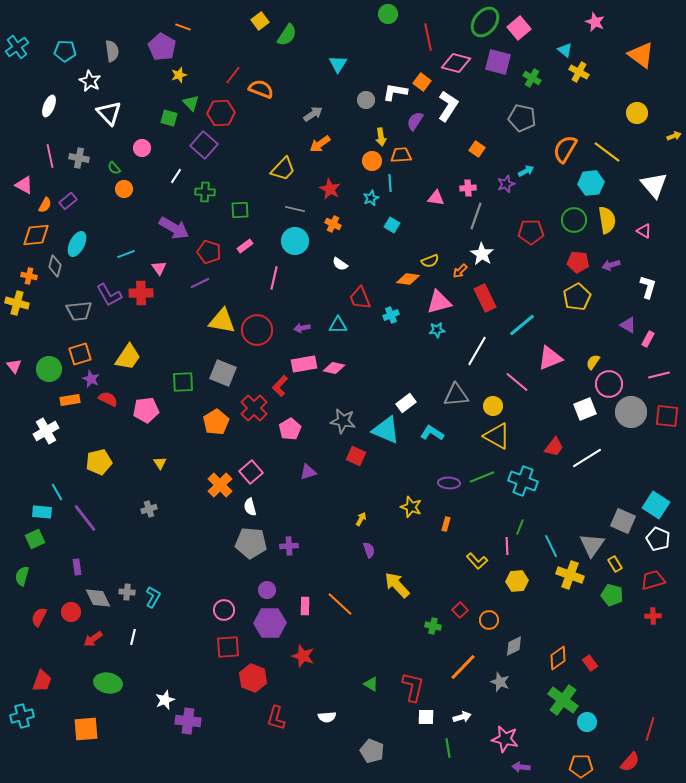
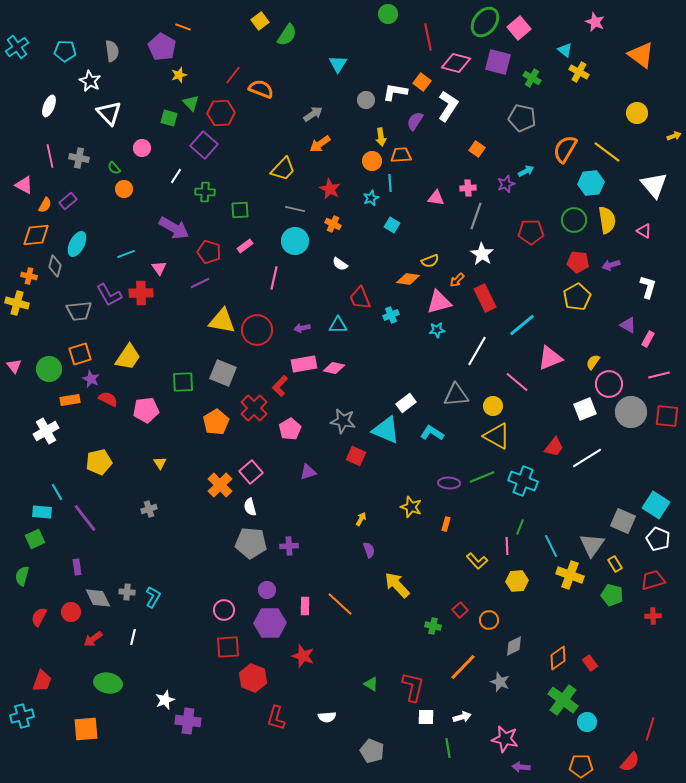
orange arrow at (460, 271): moved 3 px left, 9 px down
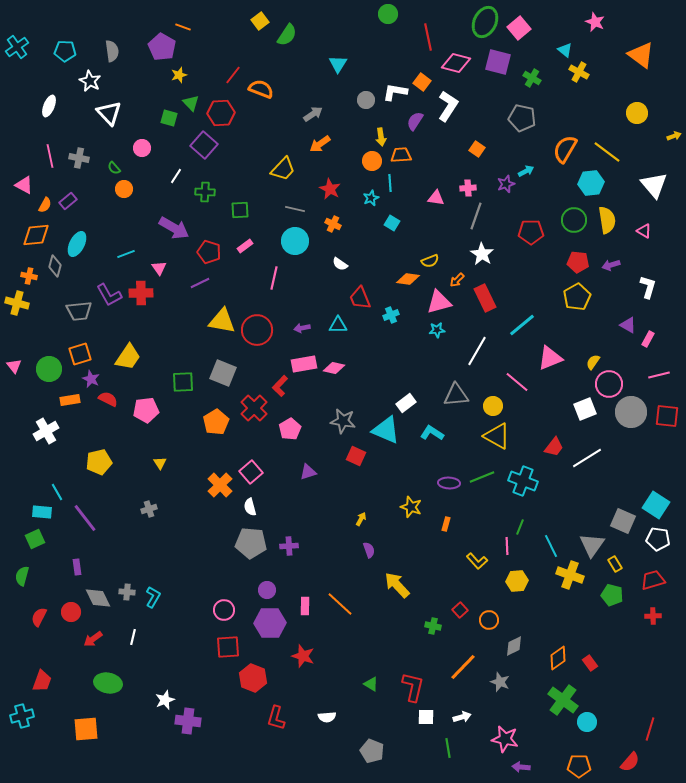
green ellipse at (485, 22): rotated 12 degrees counterclockwise
cyan square at (392, 225): moved 2 px up
white pentagon at (658, 539): rotated 15 degrees counterclockwise
orange pentagon at (581, 766): moved 2 px left
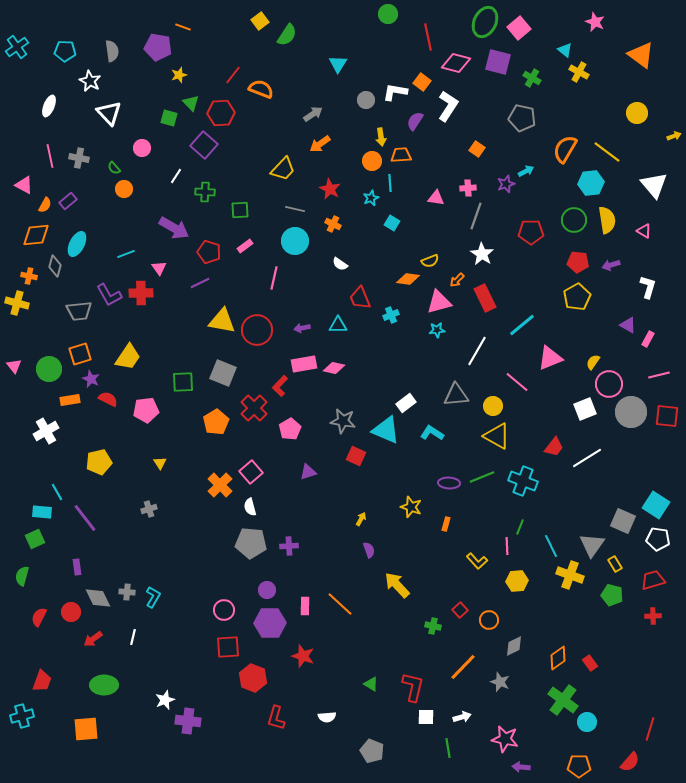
purple pentagon at (162, 47): moved 4 px left; rotated 20 degrees counterclockwise
green ellipse at (108, 683): moved 4 px left, 2 px down; rotated 12 degrees counterclockwise
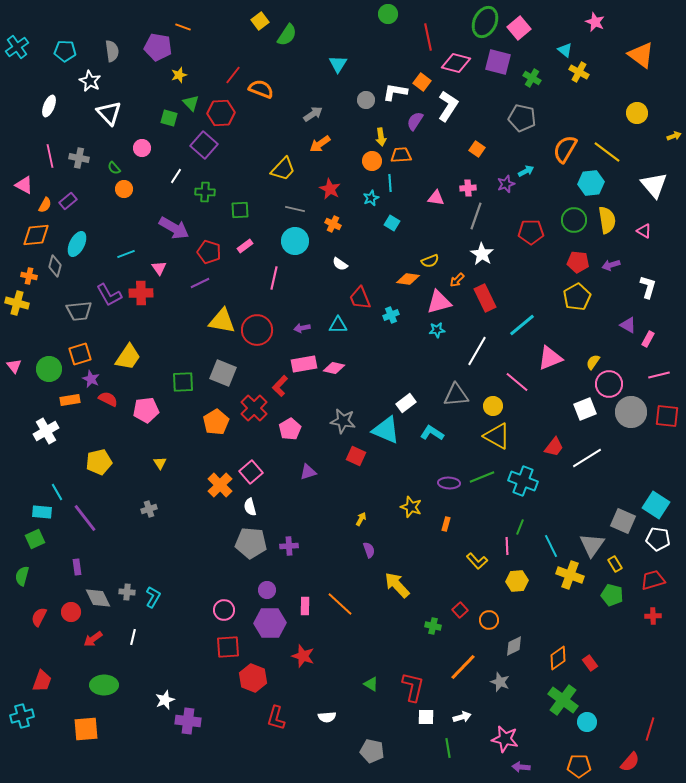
gray pentagon at (372, 751): rotated 10 degrees counterclockwise
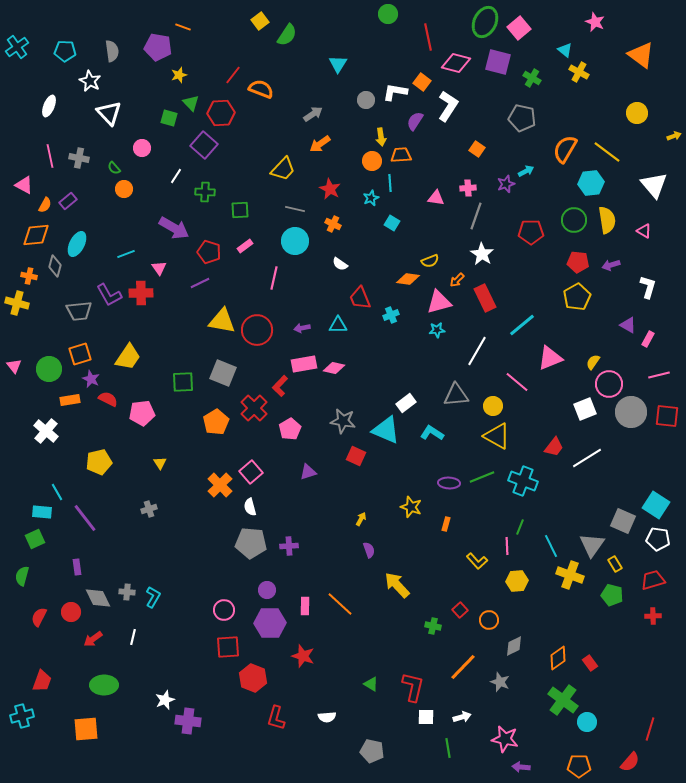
pink pentagon at (146, 410): moved 4 px left, 3 px down
white cross at (46, 431): rotated 20 degrees counterclockwise
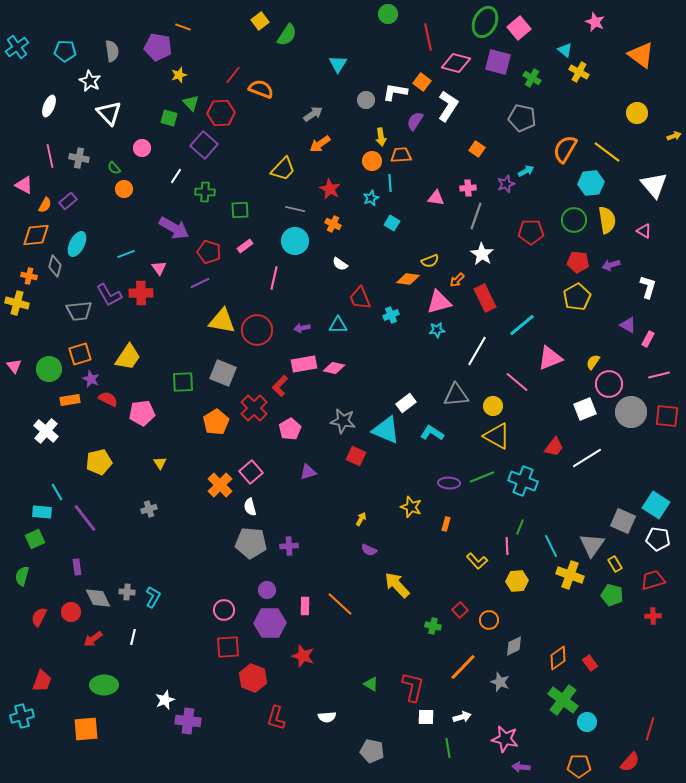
purple semicircle at (369, 550): rotated 133 degrees clockwise
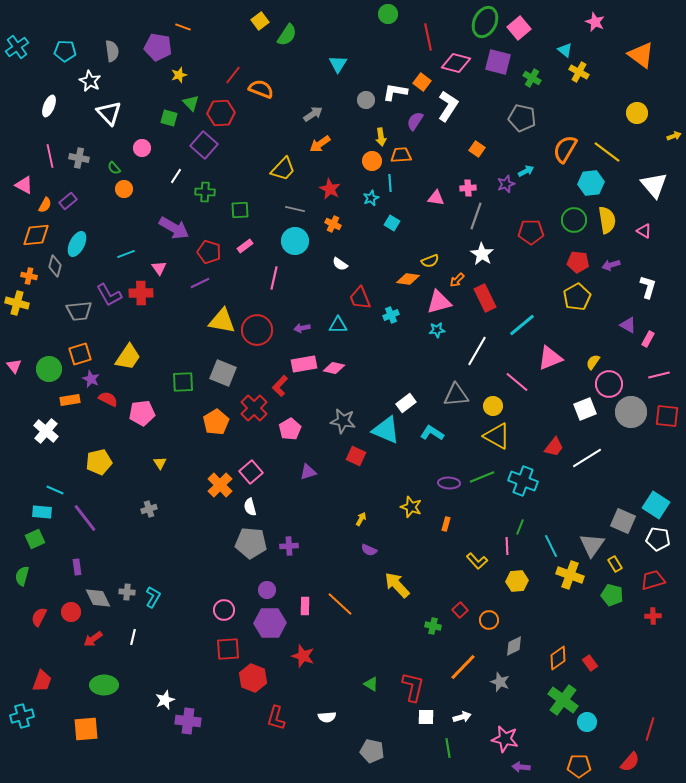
cyan line at (57, 492): moved 2 px left, 2 px up; rotated 36 degrees counterclockwise
red square at (228, 647): moved 2 px down
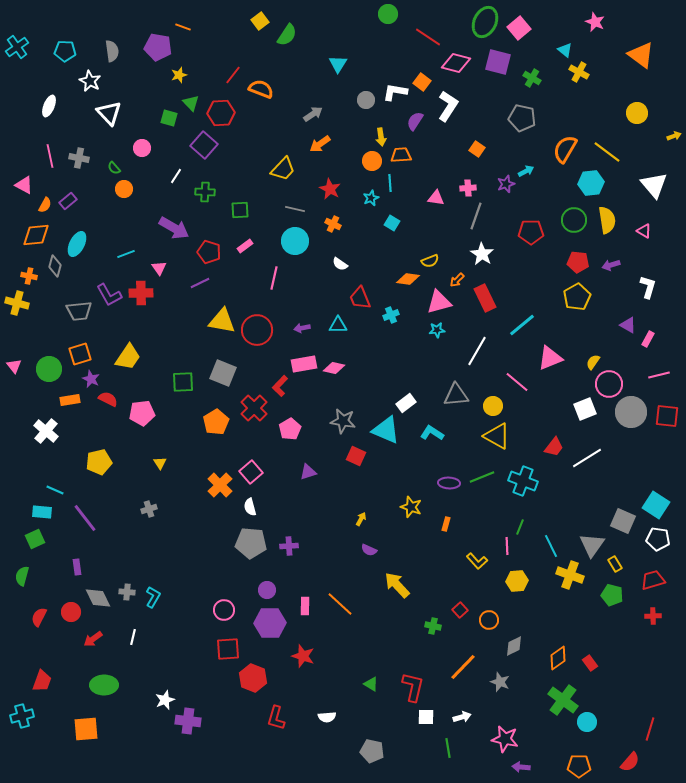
red line at (428, 37): rotated 44 degrees counterclockwise
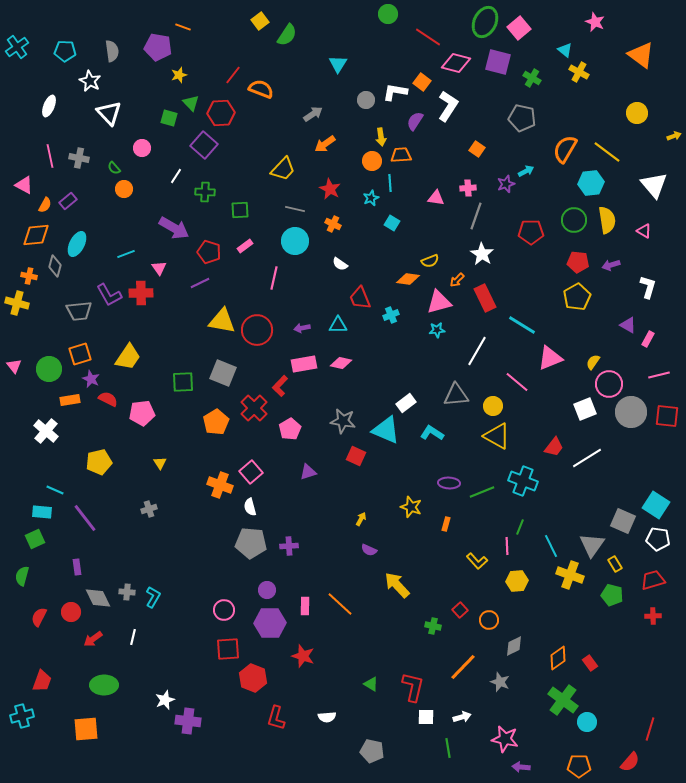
orange arrow at (320, 144): moved 5 px right
cyan line at (522, 325): rotated 72 degrees clockwise
pink diamond at (334, 368): moved 7 px right, 5 px up
green line at (482, 477): moved 15 px down
orange cross at (220, 485): rotated 25 degrees counterclockwise
